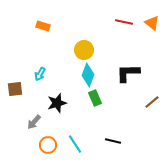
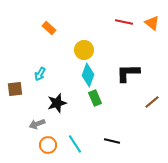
orange rectangle: moved 6 px right, 2 px down; rotated 24 degrees clockwise
gray arrow: moved 3 px right, 2 px down; rotated 28 degrees clockwise
black line: moved 1 px left
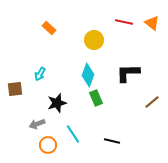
yellow circle: moved 10 px right, 10 px up
green rectangle: moved 1 px right
cyan line: moved 2 px left, 10 px up
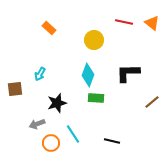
green rectangle: rotated 63 degrees counterclockwise
orange circle: moved 3 px right, 2 px up
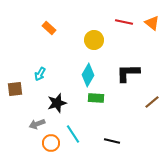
cyan diamond: rotated 10 degrees clockwise
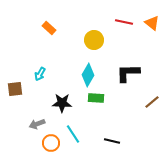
black star: moved 5 px right; rotated 18 degrees clockwise
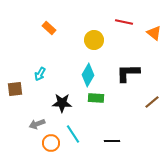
orange triangle: moved 2 px right, 10 px down
black line: rotated 14 degrees counterclockwise
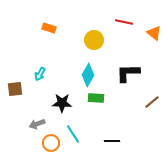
orange rectangle: rotated 24 degrees counterclockwise
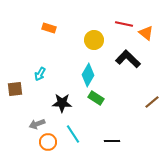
red line: moved 2 px down
orange triangle: moved 8 px left
black L-shape: moved 14 px up; rotated 45 degrees clockwise
green rectangle: rotated 28 degrees clockwise
orange circle: moved 3 px left, 1 px up
